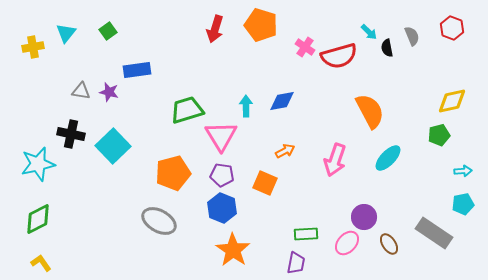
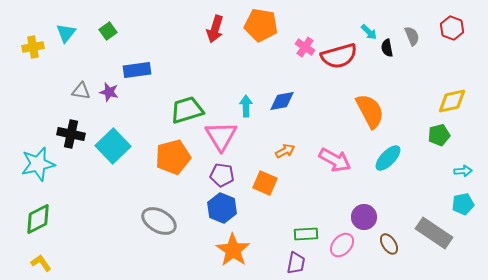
orange pentagon at (261, 25): rotated 8 degrees counterclockwise
pink arrow at (335, 160): rotated 80 degrees counterclockwise
orange pentagon at (173, 173): moved 16 px up
pink ellipse at (347, 243): moved 5 px left, 2 px down
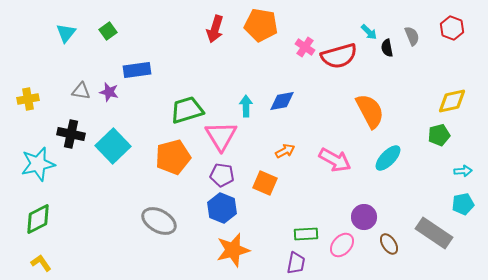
yellow cross at (33, 47): moved 5 px left, 52 px down
orange star at (233, 250): rotated 24 degrees clockwise
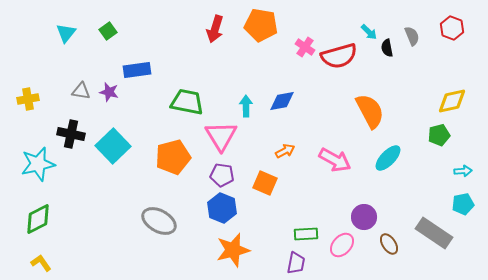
green trapezoid at (187, 110): moved 8 px up; rotated 28 degrees clockwise
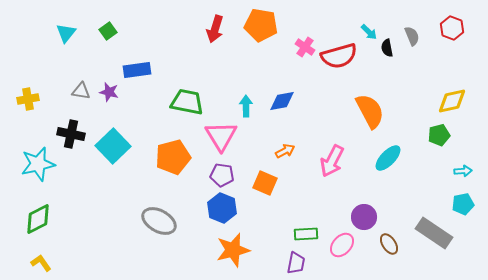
pink arrow at (335, 160): moved 3 px left, 1 px down; rotated 88 degrees clockwise
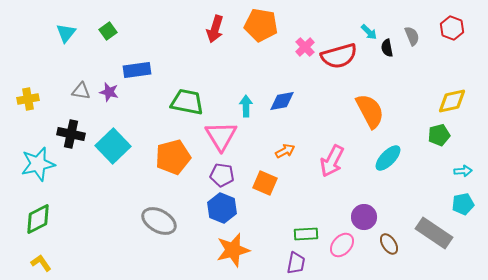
pink cross at (305, 47): rotated 12 degrees clockwise
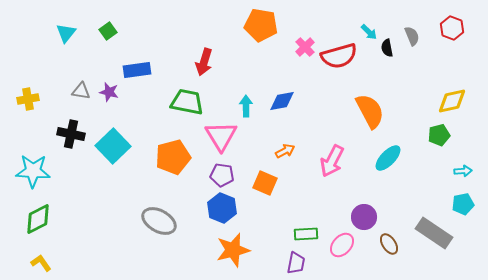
red arrow at (215, 29): moved 11 px left, 33 px down
cyan star at (38, 164): moved 5 px left, 7 px down; rotated 16 degrees clockwise
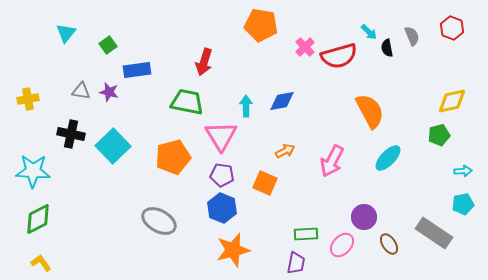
green square at (108, 31): moved 14 px down
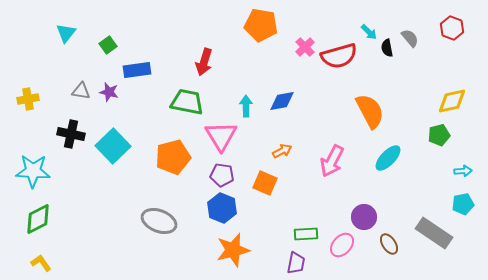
gray semicircle at (412, 36): moved 2 px left, 2 px down; rotated 18 degrees counterclockwise
orange arrow at (285, 151): moved 3 px left
gray ellipse at (159, 221): rotated 8 degrees counterclockwise
